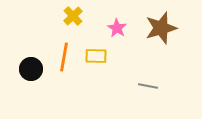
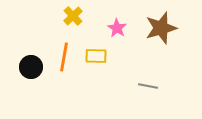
black circle: moved 2 px up
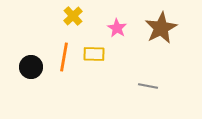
brown star: rotated 12 degrees counterclockwise
yellow rectangle: moved 2 px left, 2 px up
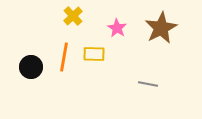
gray line: moved 2 px up
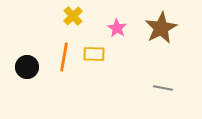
black circle: moved 4 px left
gray line: moved 15 px right, 4 px down
